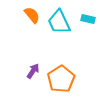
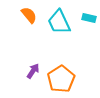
orange semicircle: moved 3 px left
cyan rectangle: moved 1 px right, 1 px up
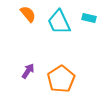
orange semicircle: moved 1 px left, 1 px up
purple arrow: moved 5 px left
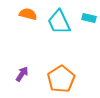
orange semicircle: rotated 36 degrees counterclockwise
purple arrow: moved 6 px left, 3 px down
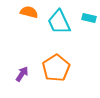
orange semicircle: moved 1 px right, 2 px up
orange pentagon: moved 5 px left, 11 px up
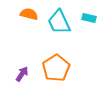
orange semicircle: moved 2 px down
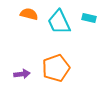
orange pentagon: rotated 12 degrees clockwise
purple arrow: rotated 49 degrees clockwise
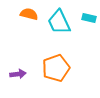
purple arrow: moved 4 px left
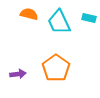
orange pentagon: rotated 16 degrees counterclockwise
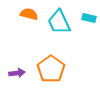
orange pentagon: moved 5 px left, 1 px down
purple arrow: moved 1 px left, 1 px up
